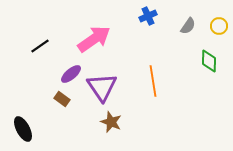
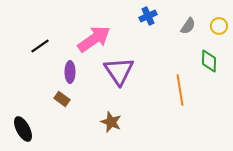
purple ellipse: moved 1 px left, 2 px up; rotated 50 degrees counterclockwise
orange line: moved 27 px right, 9 px down
purple triangle: moved 17 px right, 16 px up
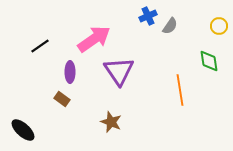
gray semicircle: moved 18 px left
green diamond: rotated 10 degrees counterclockwise
black ellipse: moved 1 px down; rotated 20 degrees counterclockwise
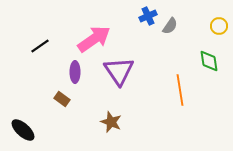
purple ellipse: moved 5 px right
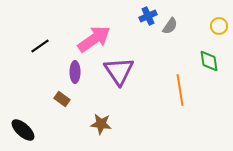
brown star: moved 10 px left, 2 px down; rotated 15 degrees counterclockwise
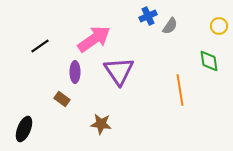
black ellipse: moved 1 px right, 1 px up; rotated 70 degrees clockwise
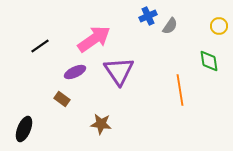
purple ellipse: rotated 65 degrees clockwise
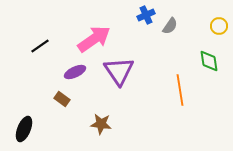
blue cross: moved 2 px left, 1 px up
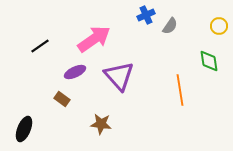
purple triangle: moved 5 px down; rotated 8 degrees counterclockwise
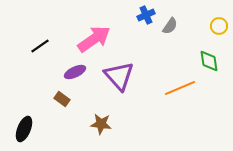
orange line: moved 2 px up; rotated 76 degrees clockwise
